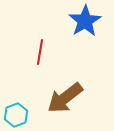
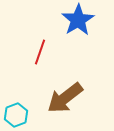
blue star: moved 7 px left, 1 px up
red line: rotated 10 degrees clockwise
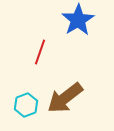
cyan hexagon: moved 10 px right, 10 px up
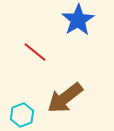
red line: moved 5 px left; rotated 70 degrees counterclockwise
cyan hexagon: moved 4 px left, 10 px down
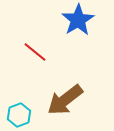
brown arrow: moved 2 px down
cyan hexagon: moved 3 px left
